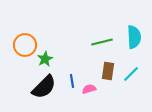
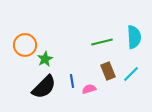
brown rectangle: rotated 30 degrees counterclockwise
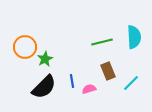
orange circle: moved 2 px down
cyan line: moved 9 px down
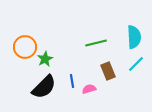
green line: moved 6 px left, 1 px down
cyan line: moved 5 px right, 19 px up
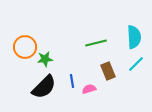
green star: rotated 21 degrees clockwise
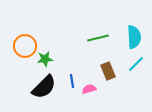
green line: moved 2 px right, 5 px up
orange circle: moved 1 px up
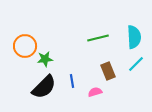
pink semicircle: moved 6 px right, 3 px down
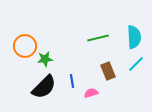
pink semicircle: moved 4 px left, 1 px down
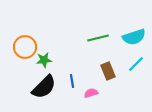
cyan semicircle: rotated 75 degrees clockwise
orange circle: moved 1 px down
green star: moved 1 px left, 1 px down
